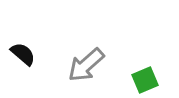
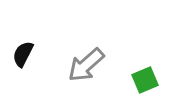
black semicircle: rotated 104 degrees counterclockwise
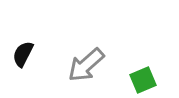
green square: moved 2 px left
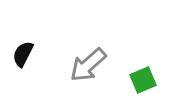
gray arrow: moved 2 px right
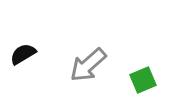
black semicircle: rotated 32 degrees clockwise
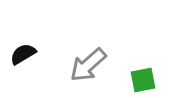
green square: rotated 12 degrees clockwise
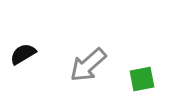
green square: moved 1 px left, 1 px up
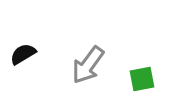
gray arrow: rotated 12 degrees counterclockwise
